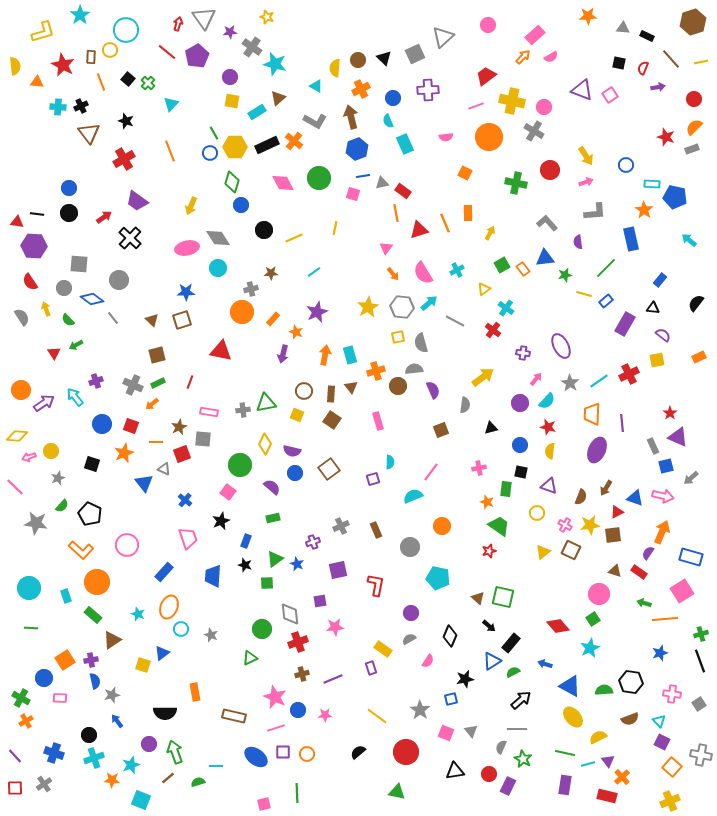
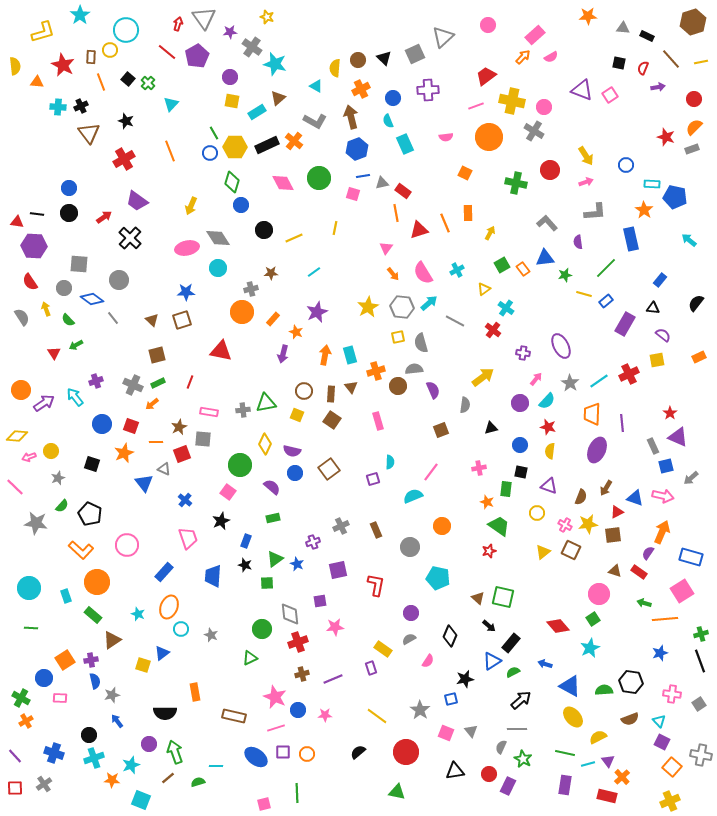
yellow star at (590, 525): moved 2 px left, 1 px up
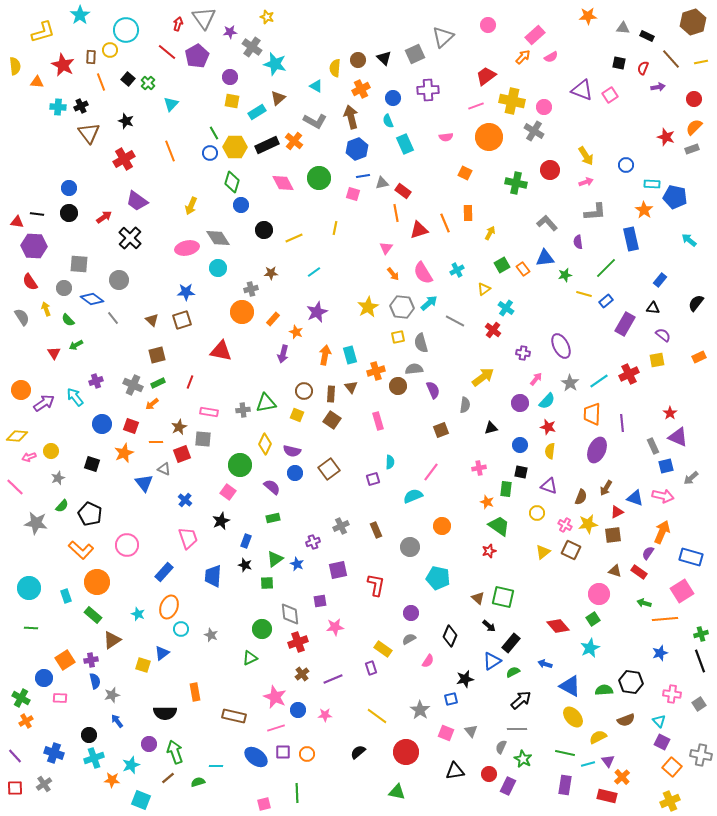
brown cross at (302, 674): rotated 24 degrees counterclockwise
brown semicircle at (630, 719): moved 4 px left, 1 px down
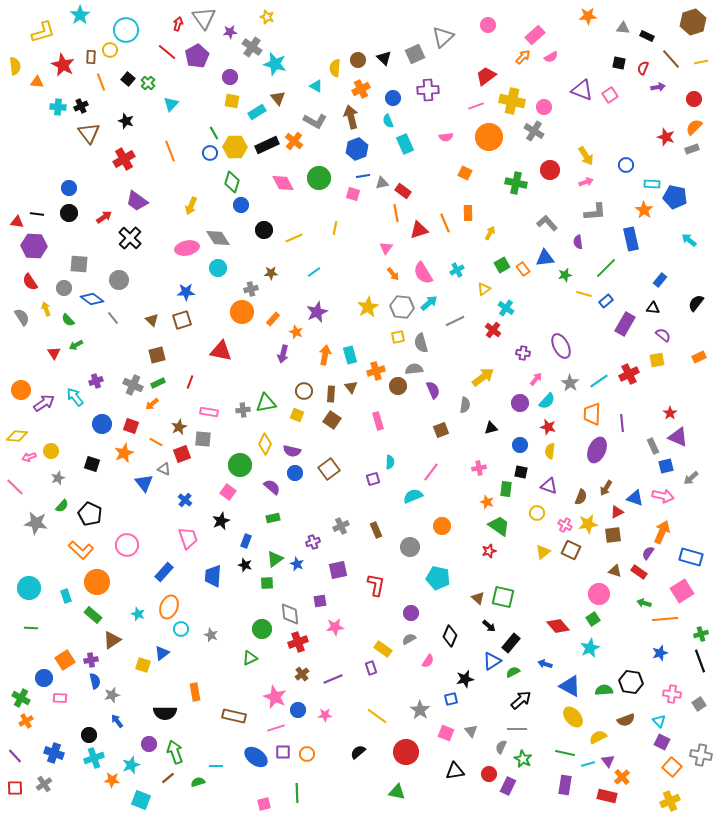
brown triangle at (278, 98): rotated 28 degrees counterclockwise
gray line at (455, 321): rotated 54 degrees counterclockwise
orange line at (156, 442): rotated 32 degrees clockwise
